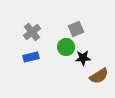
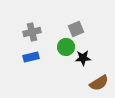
gray cross: rotated 24 degrees clockwise
brown semicircle: moved 7 px down
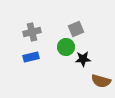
black star: moved 1 px down
brown semicircle: moved 2 px right, 2 px up; rotated 48 degrees clockwise
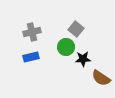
gray square: rotated 28 degrees counterclockwise
brown semicircle: moved 3 px up; rotated 18 degrees clockwise
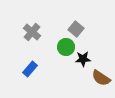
gray cross: rotated 36 degrees counterclockwise
blue rectangle: moved 1 px left, 12 px down; rotated 35 degrees counterclockwise
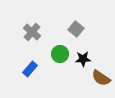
green circle: moved 6 px left, 7 px down
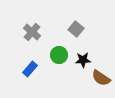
green circle: moved 1 px left, 1 px down
black star: moved 1 px down
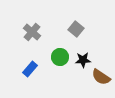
green circle: moved 1 px right, 2 px down
brown semicircle: moved 1 px up
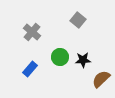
gray square: moved 2 px right, 9 px up
brown semicircle: moved 2 px down; rotated 102 degrees clockwise
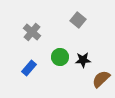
blue rectangle: moved 1 px left, 1 px up
